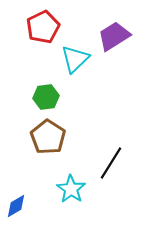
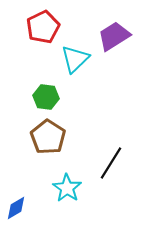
green hexagon: rotated 15 degrees clockwise
cyan star: moved 4 px left, 1 px up
blue diamond: moved 2 px down
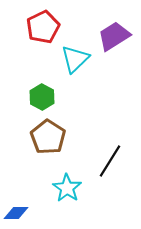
green hexagon: moved 4 px left; rotated 20 degrees clockwise
black line: moved 1 px left, 2 px up
blue diamond: moved 5 px down; rotated 30 degrees clockwise
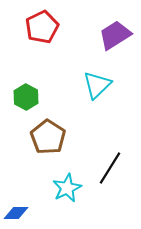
red pentagon: moved 1 px left
purple trapezoid: moved 1 px right, 1 px up
cyan triangle: moved 22 px right, 26 px down
green hexagon: moved 16 px left
black line: moved 7 px down
cyan star: rotated 12 degrees clockwise
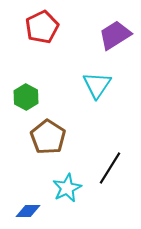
cyan triangle: rotated 12 degrees counterclockwise
blue diamond: moved 12 px right, 2 px up
